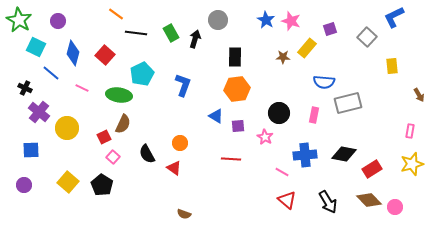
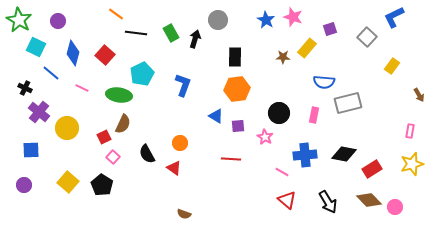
pink star at (291, 21): moved 2 px right, 4 px up
yellow rectangle at (392, 66): rotated 42 degrees clockwise
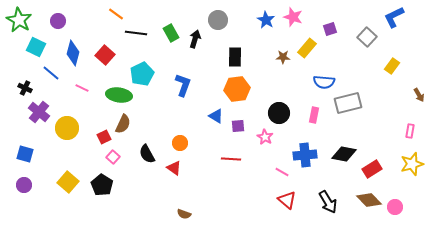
blue square at (31, 150): moved 6 px left, 4 px down; rotated 18 degrees clockwise
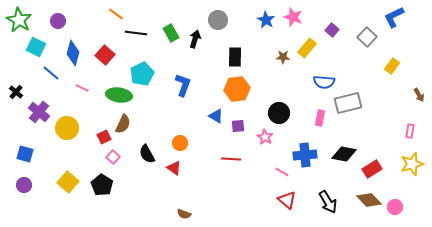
purple square at (330, 29): moved 2 px right, 1 px down; rotated 32 degrees counterclockwise
black cross at (25, 88): moved 9 px left, 4 px down; rotated 16 degrees clockwise
pink rectangle at (314, 115): moved 6 px right, 3 px down
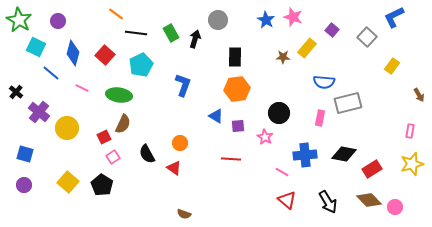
cyan pentagon at (142, 74): moved 1 px left, 9 px up
pink square at (113, 157): rotated 16 degrees clockwise
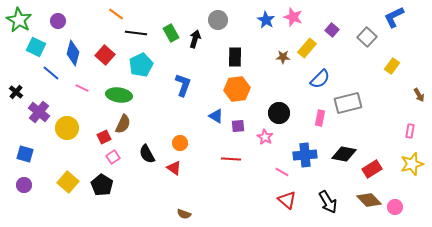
blue semicircle at (324, 82): moved 4 px left, 3 px up; rotated 50 degrees counterclockwise
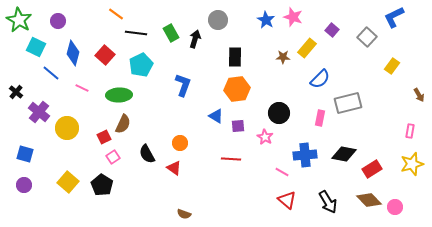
green ellipse at (119, 95): rotated 10 degrees counterclockwise
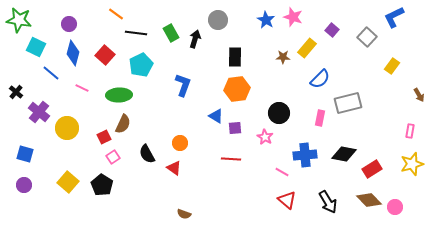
green star at (19, 20): rotated 20 degrees counterclockwise
purple circle at (58, 21): moved 11 px right, 3 px down
purple square at (238, 126): moved 3 px left, 2 px down
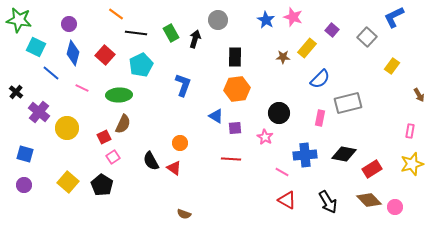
black semicircle at (147, 154): moved 4 px right, 7 px down
red triangle at (287, 200): rotated 12 degrees counterclockwise
